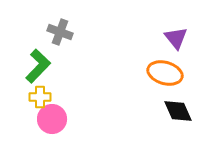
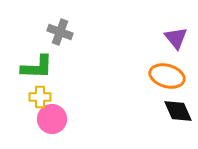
green L-shape: moved 1 px left, 1 px down; rotated 48 degrees clockwise
orange ellipse: moved 2 px right, 3 px down
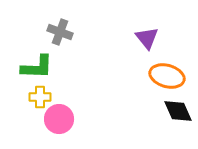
purple triangle: moved 29 px left
pink circle: moved 7 px right
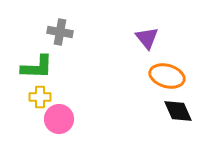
gray cross: rotated 10 degrees counterclockwise
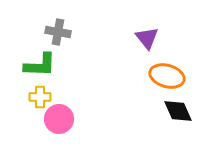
gray cross: moved 2 px left
green L-shape: moved 3 px right, 2 px up
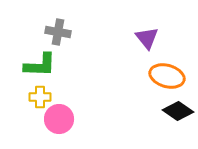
black diamond: rotated 32 degrees counterclockwise
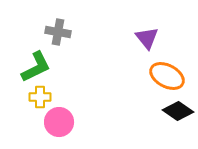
green L-shape: moved 4 px left, 2 px down; rotated 28 degrees counterclockwise
orange ellipse: rotated 12 degrees clockwise
pink circle: moved 3 px down
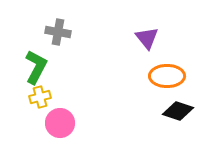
green L-shape: rotated 36 degrees counterclockwise
orange ellipse: rotated 28 degrees counterclockwise
yellow cross: rotated 15 degrees counterclockwise
black diamond: rotated 16 degrees counterclockwise
pink circle: moved 1 px right, 1 px down
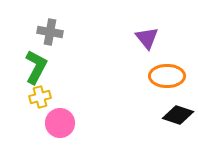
gray cross: moved 8 px left
black diamond: moved 4 px down
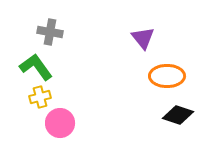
purple triangle: moved 4 px left
green L-shape: rotated 64 degrees counterclockwise
